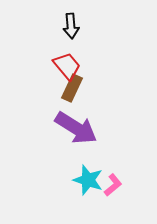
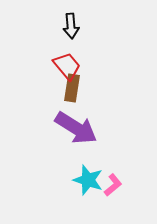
brown rectangle: rotated 16 degrees counterclockwise
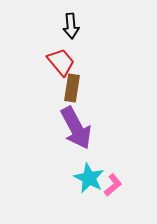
red trapezoid: moved 6 px left, 4 px up
purple arrow: rotated 30 degrees clockwise
cyan star: moved 1 px right, 2 px up; rotated 8 degrees clockwise
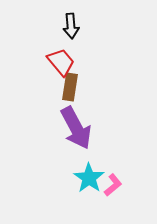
brown rectangle: moved 2 px left, 1 px up
cyan star: rotated 8 degrees clockwise
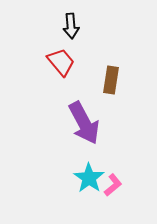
brown rectangle: moved 41 px right, 7 px up
purple arrow: moved 8 px right, 5 px up
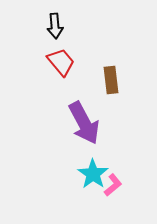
black arrow: moved 16 px left
brown rectangle: rotated 16 degrees counterclockwise
cyan star: moved 4 px right, 4 px up
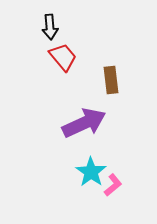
black arrow: moved 5 px left, 1 px down
red trapezoid: moved 2 px right, 5 px up
purple arrow: rotated 87 degrees counterclockwise
cyan star: moved 2 px left, 2 px up
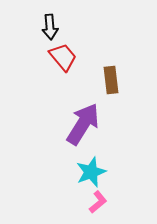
purple arrow: moved 1 px left, 1 px down; rotated 33 degrees counterclockwise
cyan star: rotated 16 degrees clockwise
pink L-shape: moved 15 px left, 17 px down
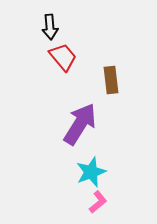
purple arrow: moved 3 px left
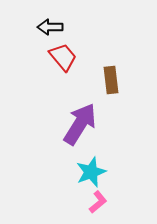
black arrow: rotated 95 degrees clockwise
